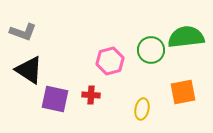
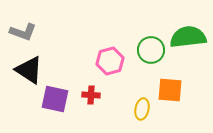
green semicircle: moved 2 px right
orange square: moved 13 px left, 2 px up; rotated 16 degrees clockwise
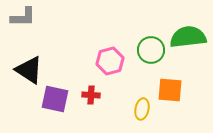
gray L-shape: moved 15 px up; rotated 20 degrees counterclockwise
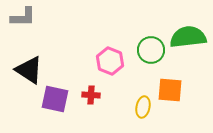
pink hexagon: rotated 24 degrees counterclockwise
yellow ellipse: moved 1 px right, 2 px up
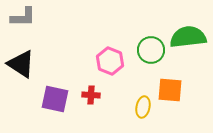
black triangle: moved 8 px left, 6 px up
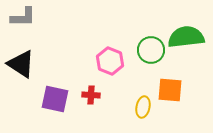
green semicircle: moved 2 px left
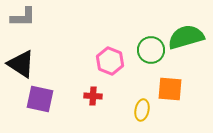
green semicircle: rotated 9 degrees counterclockwise
orange square: moved 1 px up
red cross: moved 2 px right, 1 px down
purple square: moved 15 px left
yellow ellipse: moved 1 px left, 3 px down
